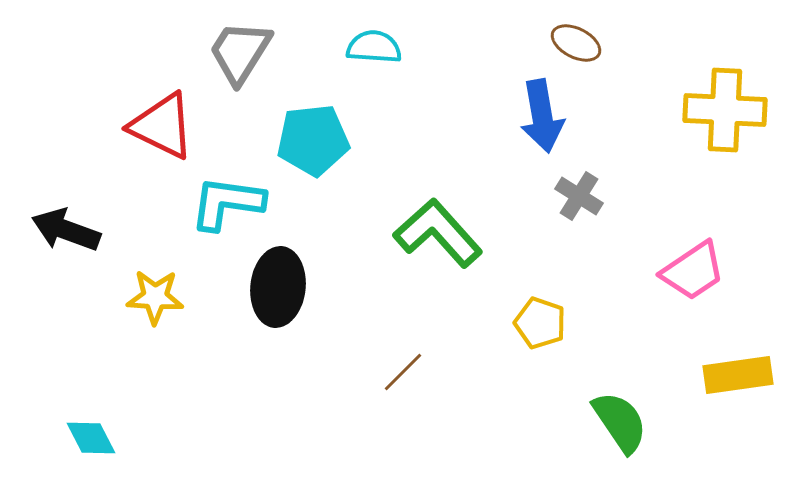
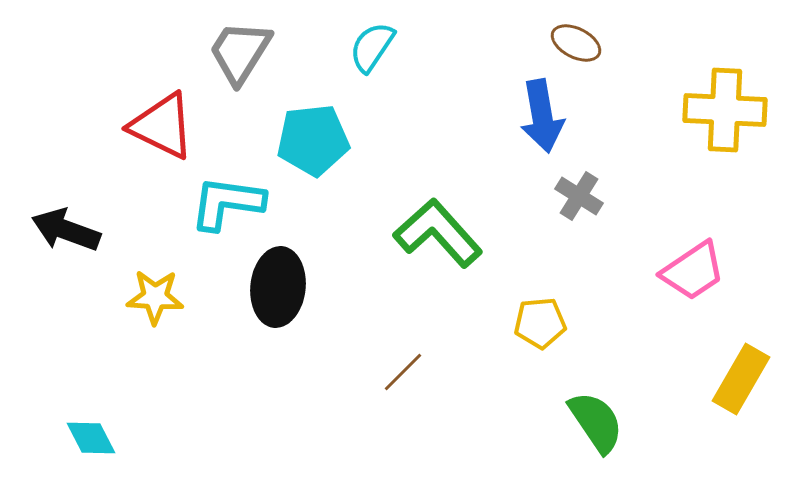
cyan semicircle: moved 2 px left; rotated 60 degrees counterclockwise
yellow pentagon: rotated 24 degrees counterclockwise
yellow rectangle: moved 3 px right, 4 px down; rotated 52 degrees counterclockwise
green semicircle: moved 24 px left
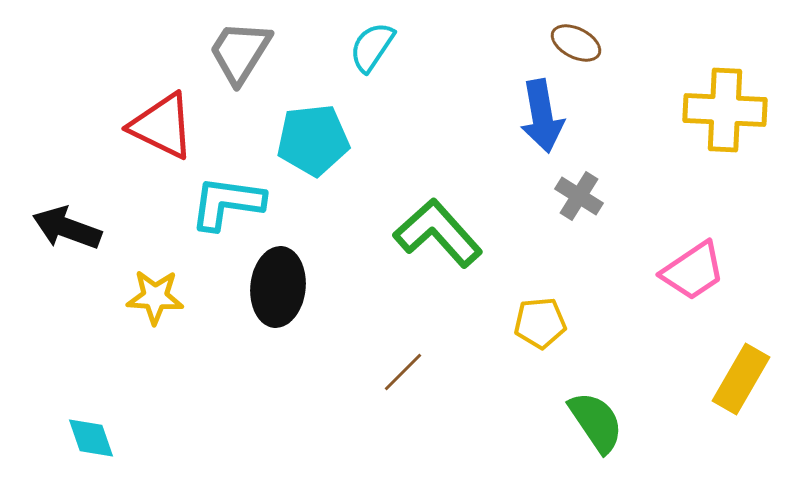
black arrow: moved 1 px right, 2 px up
cyan diamond: rotated 8 degrees clockwise
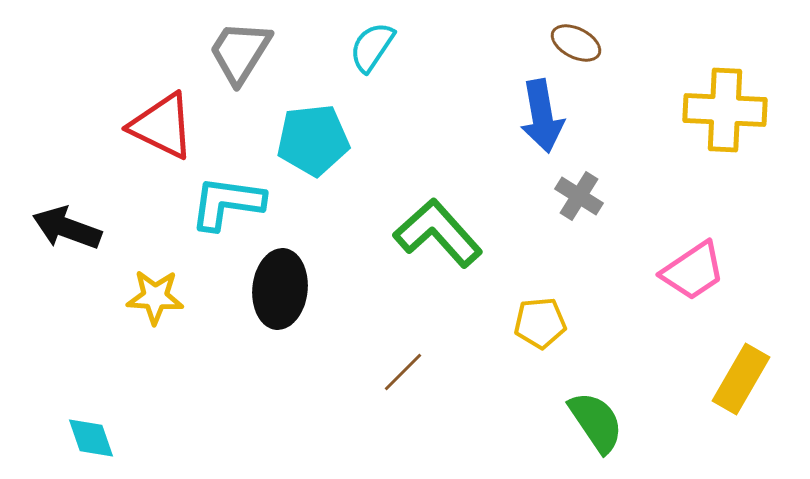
black ellipse: moved 2 px right, 2 px down
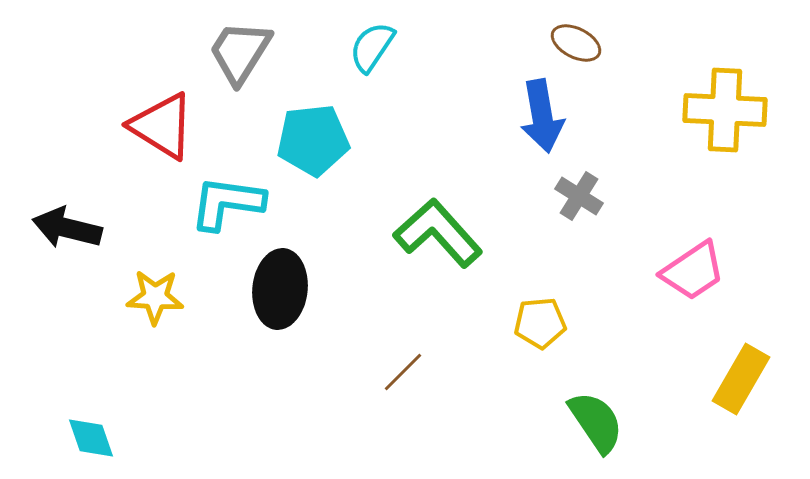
red triangle: rotated 6 degrees clockwise
black arrow: rotated 6 degrees counterclockwise
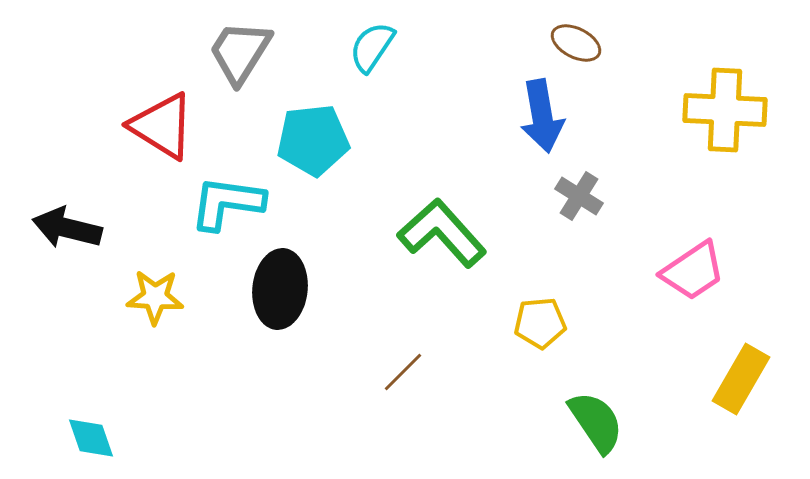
green L-shape: moved 4 px right
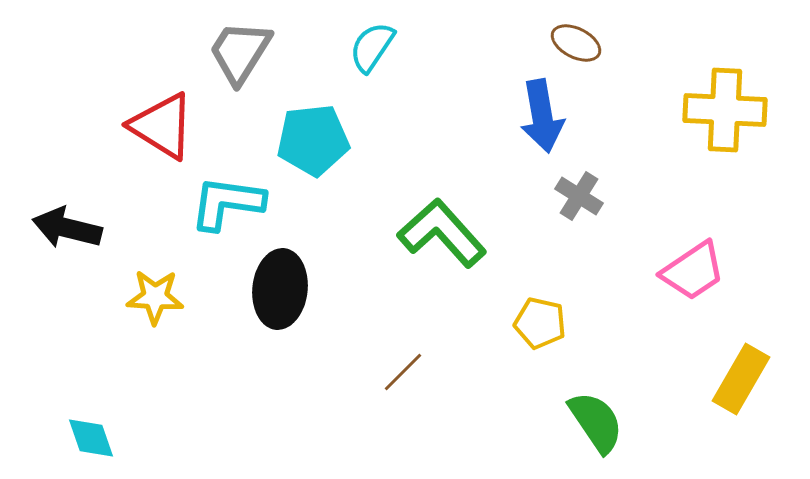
yellow pentagon: rotated 18 degrees clockwise
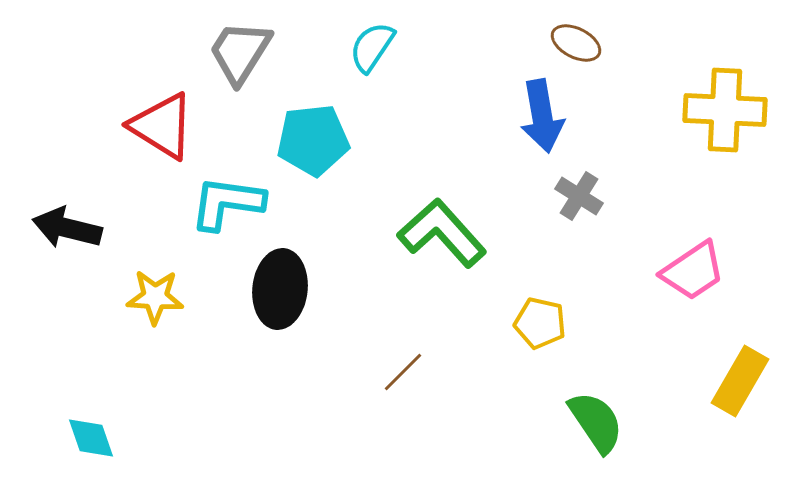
yellow rectangle: moved 1 px left, 2 px down
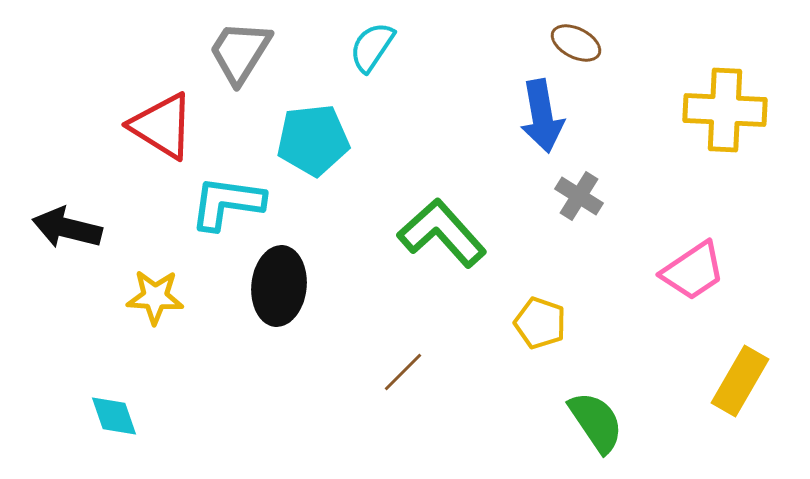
black ellipse: moved 1 px left, 3 px up
yellow pentagon: rotated 6 degrees clockwise
cyan diamond: moved 23 px right, 22 px up
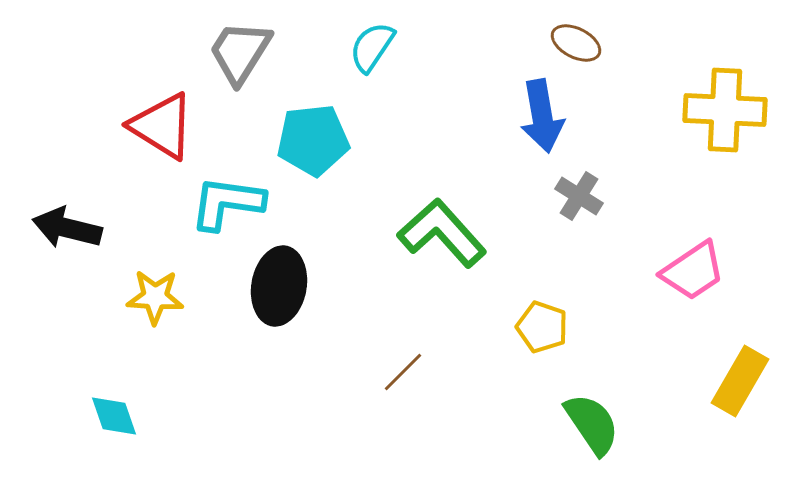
black ellipse: rotated 4 degrees clockwise
yellow pentagon: moved 2 px right, 4 px down
green semicircle: moved 4 px left, 2 px down
